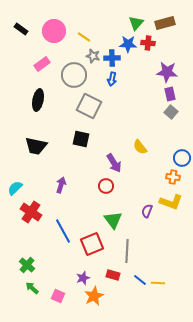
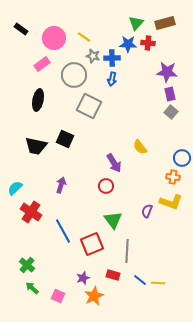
pink circle at (54, 31): moved 7 px down
black square at (81, 139): moved 16 px left; rotated 12 degrees clockwise
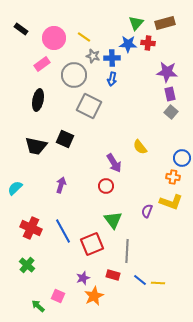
red cross at (31, 212): moved 16 px down; rotated 10 degrees counterclockwise
green arrow at (32, 288): moved 6 px right, 18 px down
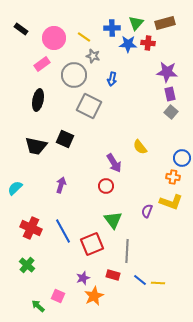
blue cross at (112, 58): moved 30 px up
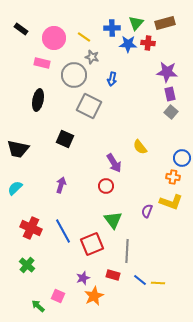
gray star at (93, 56): moved 1 px left, 1 px down
pink rectangle at (42, 64): moved 1 px up; rotated 49 degrees clockwise
black trapezoid at (36, 146): moved 18 px left, 3 px down
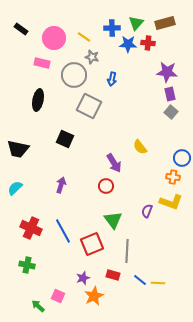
green cross at (27, 265): rotated 28 degrees counterclockwise
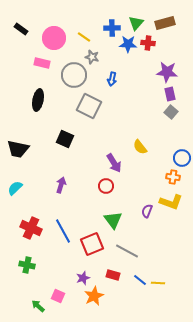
gray line at (127, 251): rotated 65 degrees counterclockwise
